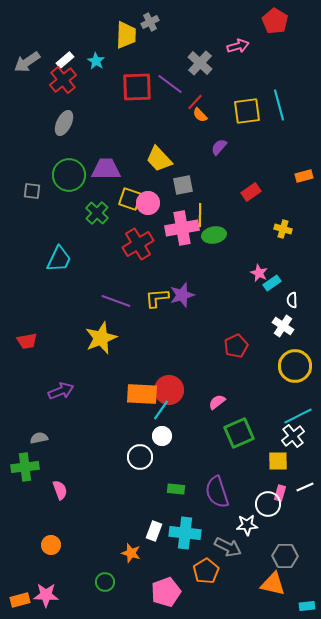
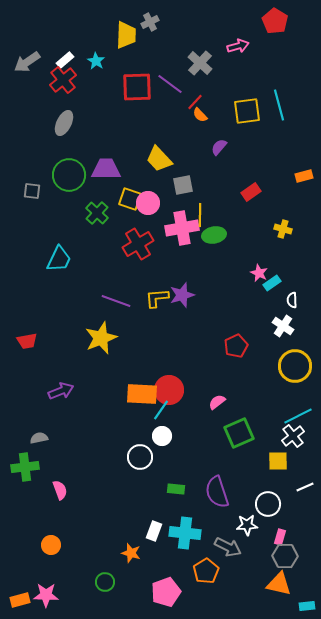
pink rectangle at (280, 493): moved 44 px down
orange triangle at (273, 584): moved 6 px right
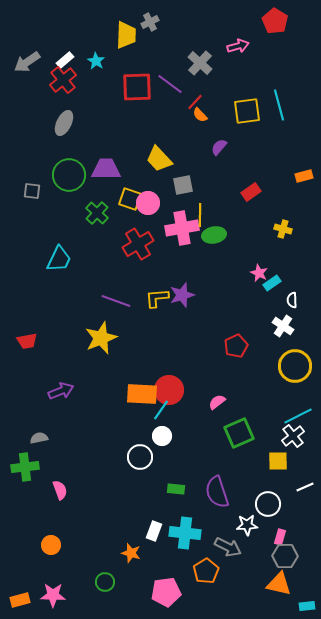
pink pentagon at (166, 592): rotated 12 degrees clockwise
pink star at (46, 595): moved 7 px right
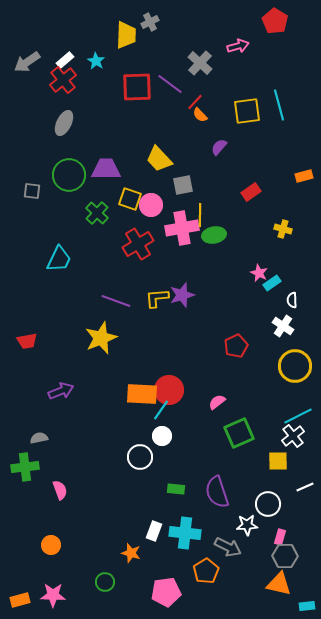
pink circle at (148, 203): moved 3 px right, 2 px down
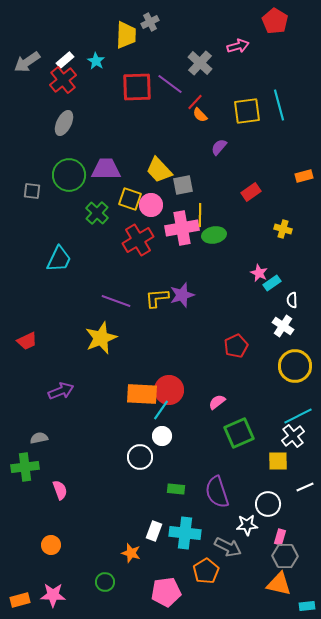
yellow trapezoid at (159, 159): moved 11 px down
red cross at (138, 244): moved 4 px up
red trapezoid at (27, 341): rotated 15 degrees counterclockwise
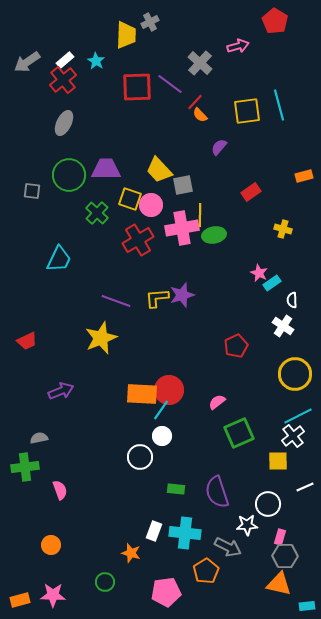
yellow circle at (295, 366): moved 8 px down
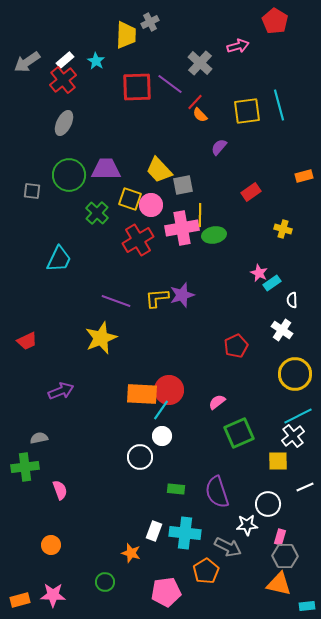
white cross at (283, 326): moved 1 px left, 4 px down
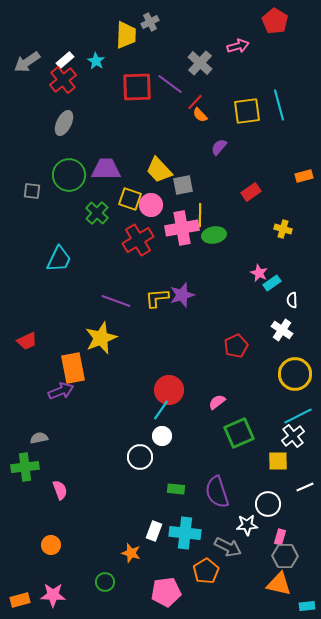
orange rectangle at (142, 394): moved 69 px left, 26 px up; rotated 76 degrees clockwise
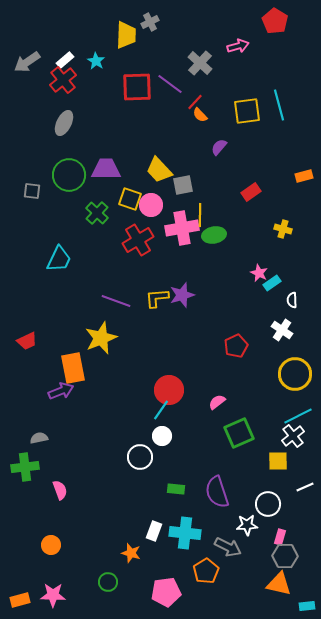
green circle at (105, 582): moved 3 px right
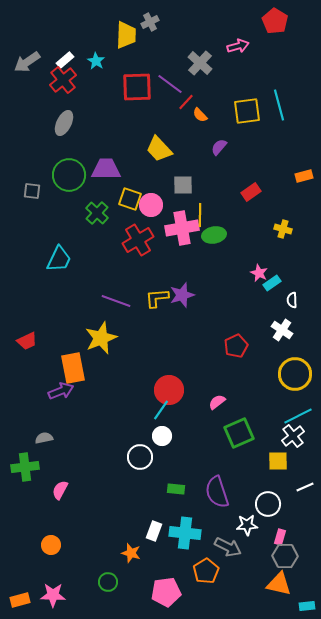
red line at (195, 102): moved 9 px left
yellow trapezoid at (159, 170): moved 21 px up
gray square at (183, 185): rotated 10 degrees clockwise
gray semicircle at (39, 438): moved 5 px right
pink semicircle at (60, 490): rotated 132 degrees counterclockwise
